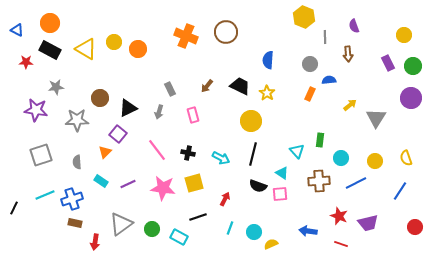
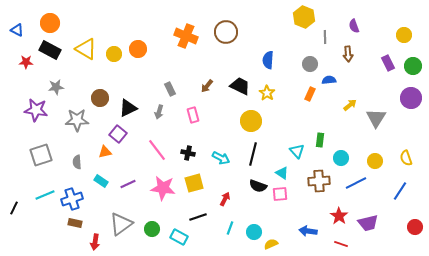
yellow circle at (114, 42): moved 12 px down
orange triangle at (105, 152): rotated 32 degrees clockwise
red star at (339, 216): rotated 12 degrees clockwise
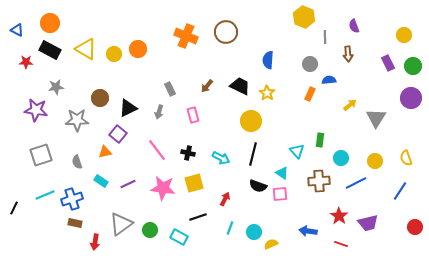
gray semicircle at (77, 162): rotated 16 degrees counterclockwise
green circle at (152, 229): moved 2 px left, 1 px down
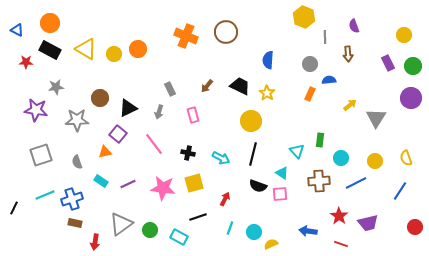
pink line at (157, 150): moved 3 px left, 6 px up
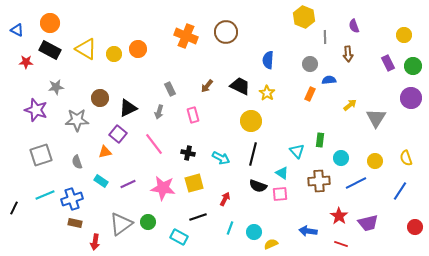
purple star at (36, 110): rotated 10 degrees clockwise
green circle at (150, 230): moved 2 px left, 8 px up
